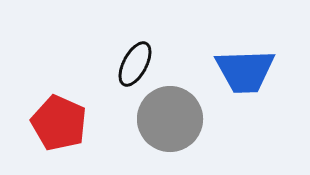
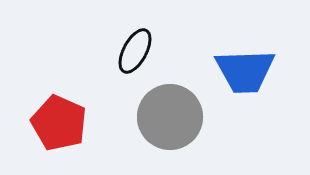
black ellipse: moved 13 px up
gray circle: moved 2 px up
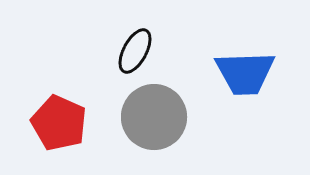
blue trapezoid: moved 2 px down
gray circle: moved 16 px left
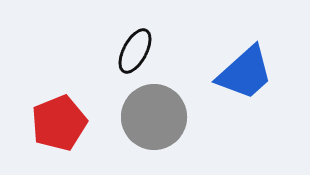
blue trapezoid: rotated 40 degrees counterclockwise
red pentagon: rotated 26 degrees clockwise
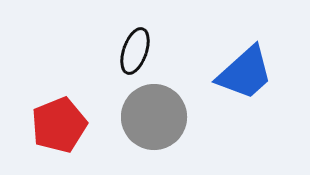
black ellipse: rotated 9 degrees counterclockwise
red pentagon: moved 2 px down
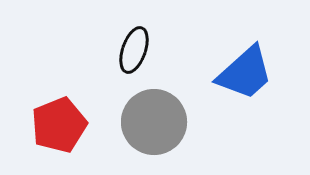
black ellipse: moved 1 px left, 1 px up
gray circle: moved 5 px down
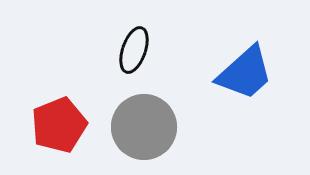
gray circle: moved 10 px left, 5 px down
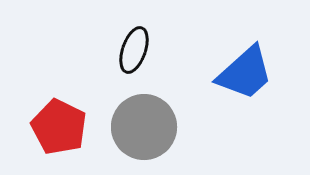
red pentagon: moved 2 px down; rotated 24 degrees counterclockwise
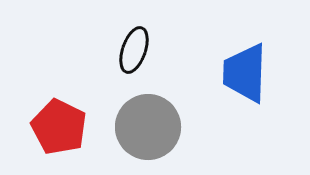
blue trapezoid: rotated 134 degrees clockwise
gray circle: moved 4 px right
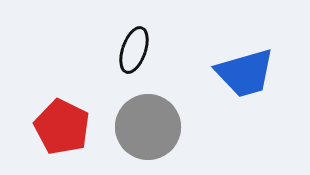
blue trapezoid: rotated 108 degrees counterclockwise
red pentagon: moved 3 px right
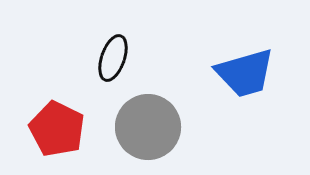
black ellipse: moved 21 px left, 8 px down
red pentagon: moved 5 px left, 2 px down
